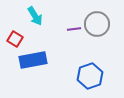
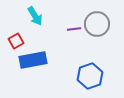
red square: moved 1 px right, 2 px down; rotated 28 degrees clockwise
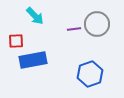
cyan arrow: rotated 12 degrees counterclockwise
red square: rotated 28 degrees clockwise
blue hexagon: moved 2 px up
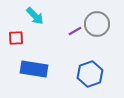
purple line: moved 1 px right, 2 px down; rotated 24 degrees counterclockwise
red square: moved 3 px up
blue rectangle: moved 1 px right, 9 px down; rotated 20 degrees clockwise
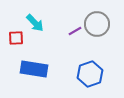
cyan arrow: moved 7 px down
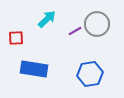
cyan arrow: moved 12 px right, 4 px up; rotated 90 degrees counterclockwise
blue hexagon: rotated 10 degrees clockwise
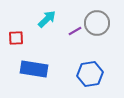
gray circle: moved 1 px up
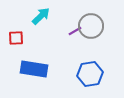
cyan arrow: moved 6 px left, 3 px up
gray circle: moved 6 px left, 3 px down
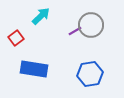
gray circle: moved 1 px up
red square: rotated 35 degrees counterclockwise
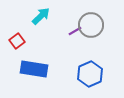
red square: moved 1 px right, 3 px down
blue hexagon: rotated 15 degrees counterclockwise
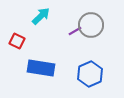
red square: rotated 28 degrees counterclockwise
blue rectangle: moved 7 px right, 1 px up
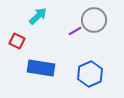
cyan arrow: moved 3 px left
gray circle: moved 3 px right, 5 px up
